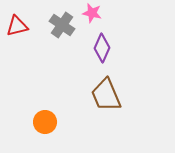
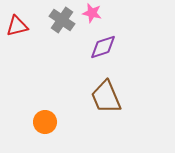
gray cross: moved 5 px up
purple diamond: moved 1 px right, 1 px up; rotated 48 degrees clockwise
brown trapezoid: moved 2 px down
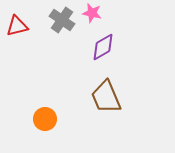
purple diamond: rotated 12 degrees counterclockwise
orange circle: moved 3 px up
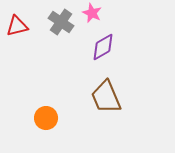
pink star: rotated 12 degrees clockwise
gray cross: moved 1 px left, 2 px down
orange circle: moved 1 px right, 1 px up
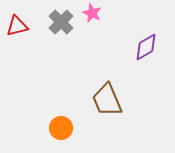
gray cross: rotated 10 degrees clockwise
purple diamond: moved 43 px right
brown trapezoid: moved 1 px right, 3 px down
orange circle: moved 15 px right, 10 px down
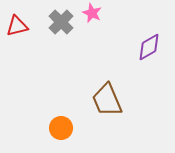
purple diamond: moved 3 px right
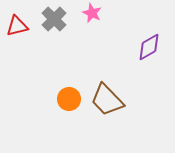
gray cross: moved 7 px left, 3 px up
brown trapezoid: rotated 21 degrees counterclockwise
orange circle: moved 8 px right, 29 px up
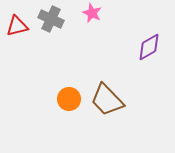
gray cross: moved 3 px left; rotated 20 degrees counterclockwise
